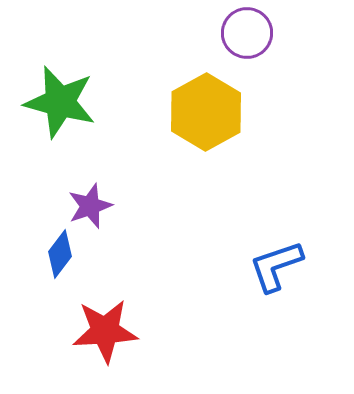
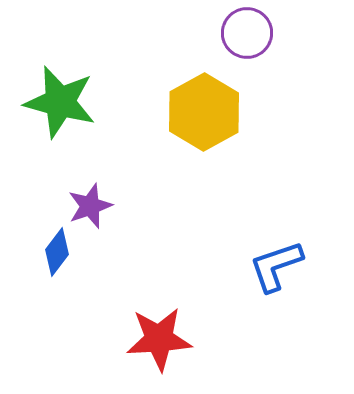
yellow hexagon: moved 2 px left
blue diamond: moved 3 px left, 2 px up
red star: moved 54 px right, 8 px down
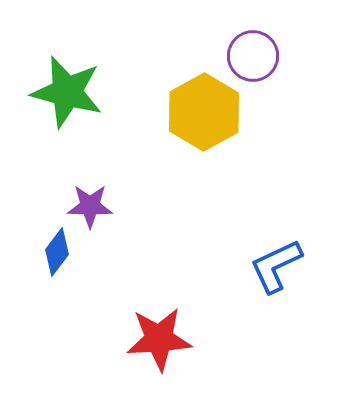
purple circle: moved 6 px right, 23 px down
green star: moved 7 px right, 10 px up
purple star: rotated 21 degrees clockwise
blue L-shape: rotated 6 degrees counterclockwise
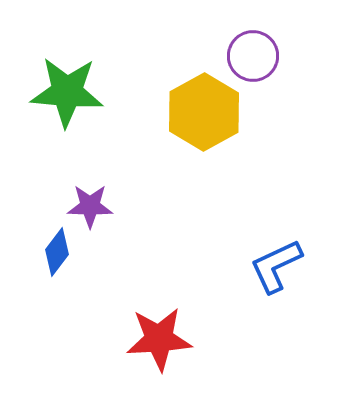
green star: rotated 10 degrees counterclockwise
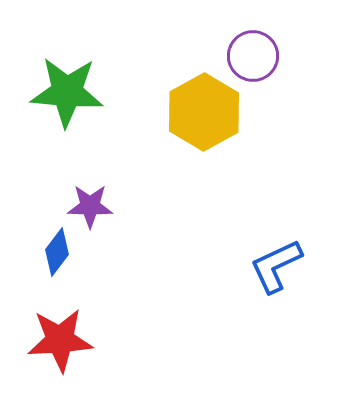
red star: moved 99 px left, 1 px down
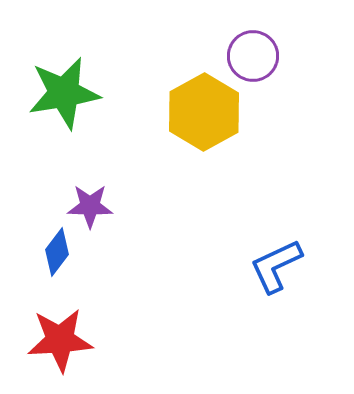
green star: moved 3 px left, 1 px down; rotated 14 degrees counterclockwise
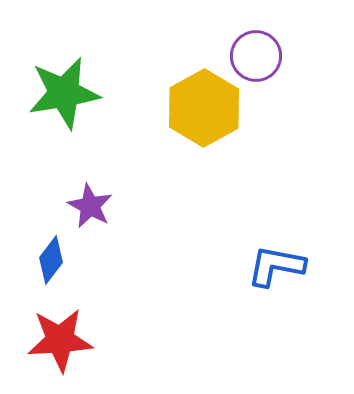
purple circle: moved 3 px right
yellow hexagon: moved 4 px up
purple star: rotated 27 degrees clockwise
blue diamond: moved 6 px left, 8 px down
blue L-shape: rotated 36 degrees clockwise
